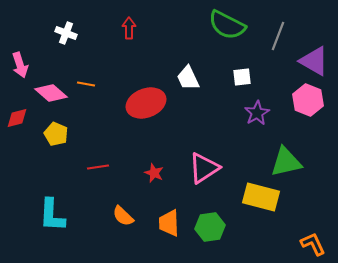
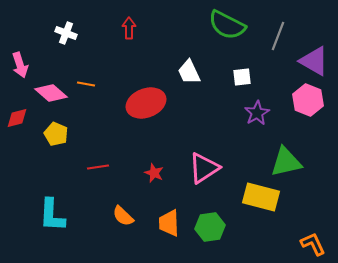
white trapezoid: moved 1 px right, 6 px up
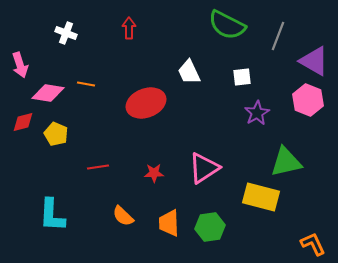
pink diamond: moved 3 px left; rotated 32 degrees counterclockwise
red diamond: moved 6 px right, 4 px down
red star: rotated 24 degrees counterclockwise
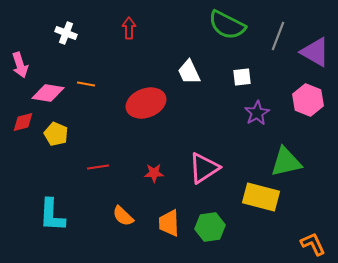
purple triangle: moved 1 px right, 9 px up
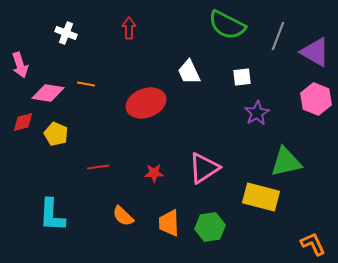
pink hexagon: moved 8 px right, 1 px up
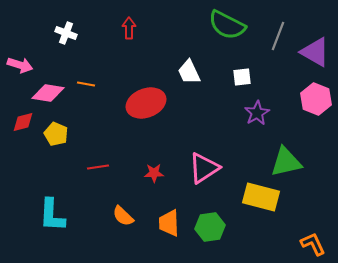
pink arrow: rotated 55 degrees counterclockwise
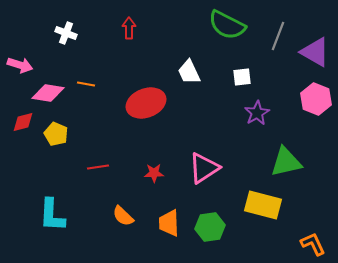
yellow rectangle: moved 2 px right, 8 px down
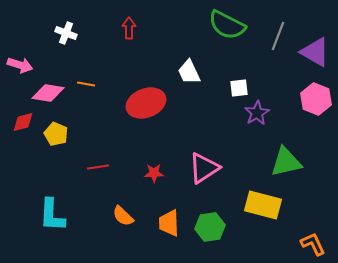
white square: moved 3 px left, 11 px down
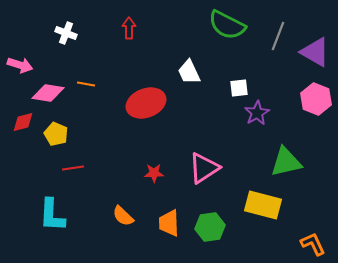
red line: moved 25 px left, 1 px down
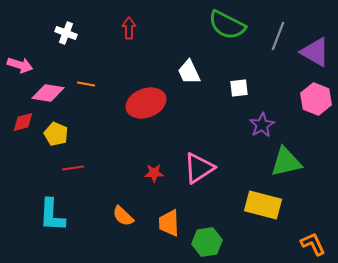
purple star: moved 5 px right, 12 px down
pink triangle: moved 5 px left
green hexagon: moved 3 px left, 15 px down
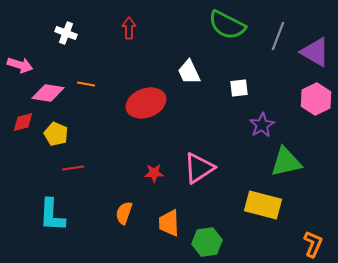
pink hexagon: rotated 12 degrees clockwise
orange semicircle: moved 1 px right, 3 px up; rotated 65 degrees clockwise
orange L-shape: rotated 48 degrees clockwise
